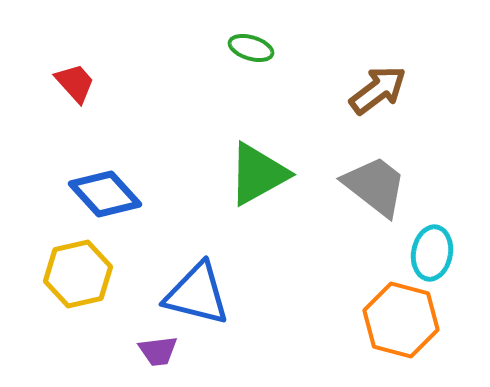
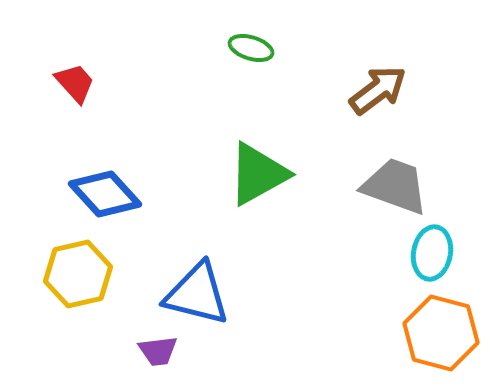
gray trapezoid: moved 20 px right; rotated 18 degrees counterclockwise
orange hexagon: moved 40 px right, 13 px down
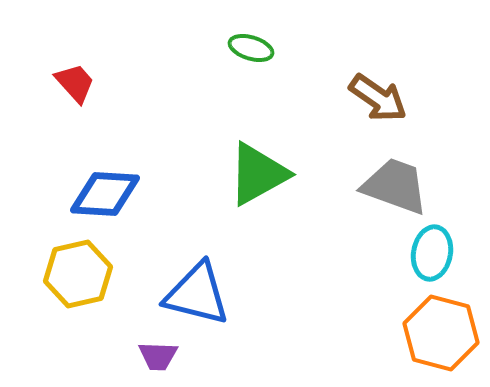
brown arrow: moved 8 px down; rotated 72 degrees clockwise
blue diamond: rotated 44 degrees counterclockwise
purple trapezoid: moved 5 px down; rotated 9 degrees clockwise
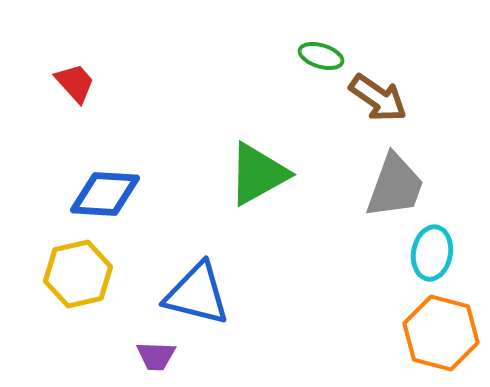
green ellipse: moved 70 px right, 8 px down
gray trapezoid: rotated 90 degrees clockwise
purple trapezoid: moved 2 px left
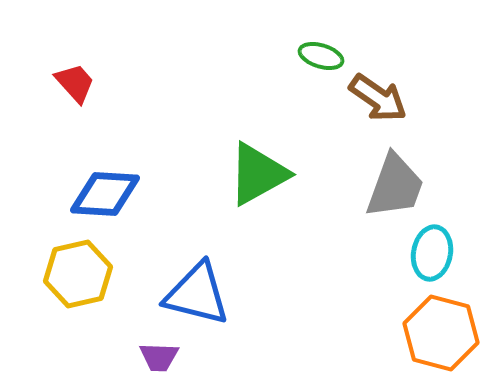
purple trapezoid: moved 3 px right, 1 px down
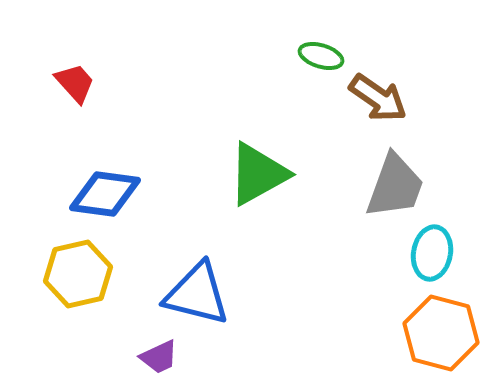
blue diamond: rotated 4 degrees clockwise
purple trapezoid: rotated 27 degrees counterclockwise
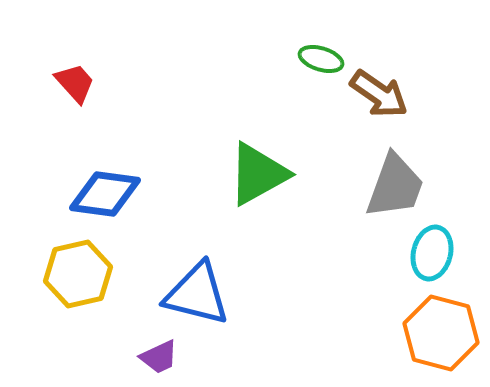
green ellipse: moved 3 px down
brown arrow: moved 1 px right, 4 px up
cyan ellipse: rotated 4 degrees clockwise
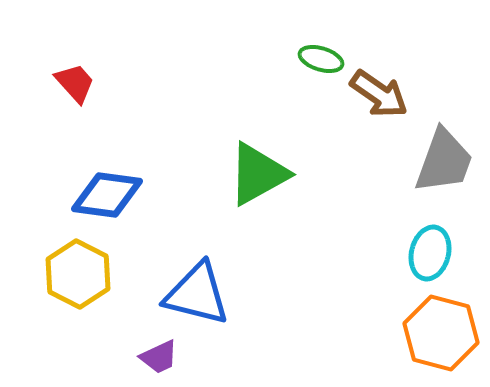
gray trapezoid: moved 49 px right, 25 px up
blue diamond: moved 2 px right, 1 px down
cyan ellipse: moved 2 px left
yellow hexagon: rotated 20 degrees counterclockwise
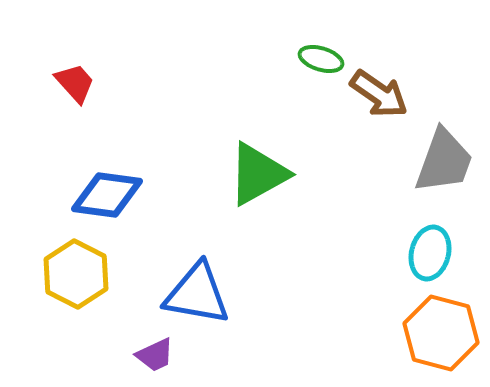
yellow hexagon: moved 2 px left
blue triangle: rotated 4 degrees counterclockwise
purple trapezoid: moved 4 px left, 2 px up
